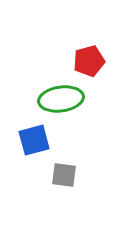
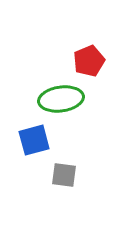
red pentagon: rotated 8 degrees counterclockwise
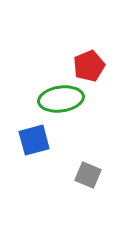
red pentagon: moved 5 px down
gray square: moved 24 px right; rotated 16 degrees clockwise
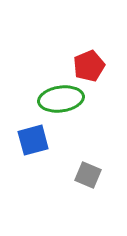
blue square: moved 1 px left
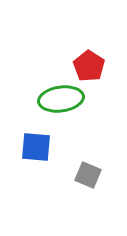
red pentagon: rotated 16 degrees counterclockwise
blue square: moved 3 px right, 7 px down; rotated 20 degrees clockwise
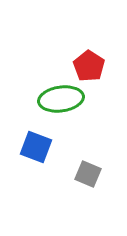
blue square: rotated 16 degrees clockwise
gray square: moved 1 px up
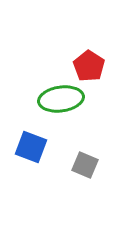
blue square: moved 5 px left
gray square: moved 3 px left, 9 px up
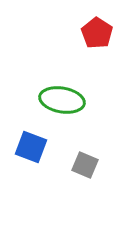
red pentagon: moved 8 px right, 33 px up
green ellipse: moved 1 px right, 1 px down; rotated 18 degrees clockwise
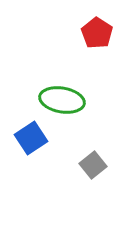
blue square: moved 9 px up; rotated 36 degrees clockwise
gray square: moved 8 px right; rotated 28 degrees clockwise
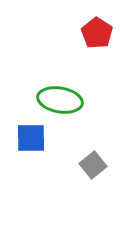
green ellipse: moved 2 px left
blue square: rotated 32 degrees clockwise
